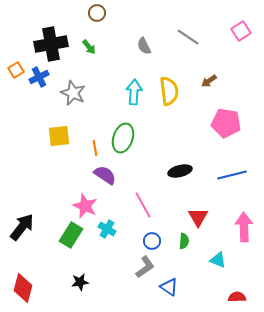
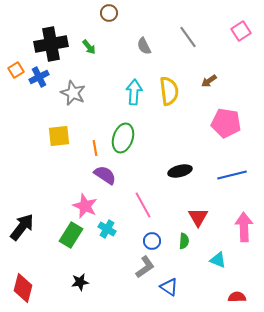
brown circle: moved 12 px right
gray line: rotated 20 degrees clockwise
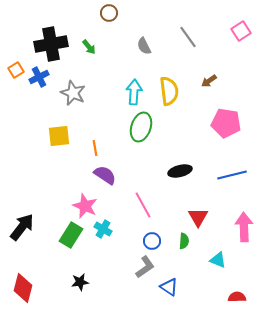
green ellipse: moved 18 px right, 11 px up
cyan cross: moved 4 px left
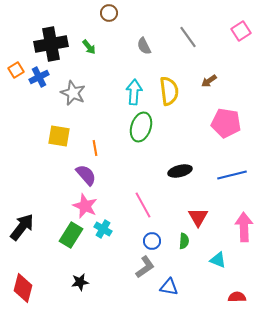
yellow square: rotated 15 degrees clockwise
purple semicircle: moved 19 px left; rotated 15 degrees clockwise
blue triangle: rotated 24 degrees counterclockwise
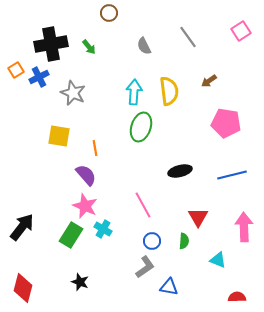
black star: rotated 30 degrees clockwise
